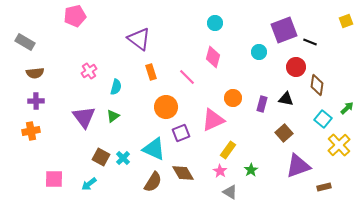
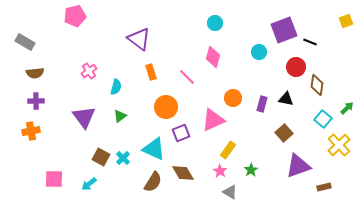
green triangle at (113, 116): moved 7 px right
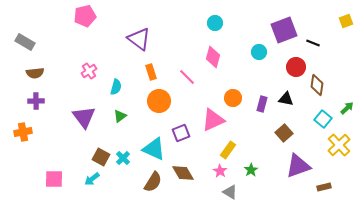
pink pentagon at (75, 16): moved 10 px right
black line at (310, 42): moved 3 px right, 1 px down
orange circle at (166, 107): moved 7 px left, 6 px up
orange cross at (31, 131): moved 8 px left, 1 px down
cyan arrow at (89, 184): moved 3 px right, 5 px up
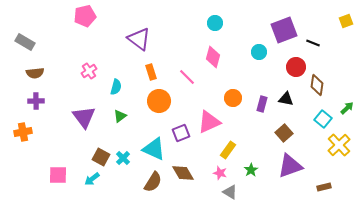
pink triangle at (213, 120): moved 4 px left, 2 px down
purple triangle at (298, 166): moved 8 px left
pink star at (220, 171): moved 2 px down; rotated 16 degrees counterclockwise
pink square at (54, 179): moved 4 px right, 4 px up
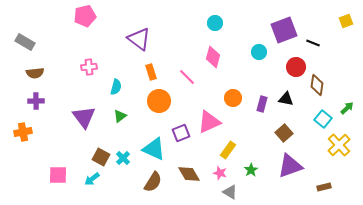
pink cross at (89, 71): moved 4 px up; rotated 28 degrees clockwise
brown diamond at (183, 173): moved 6 px right, 1 px down
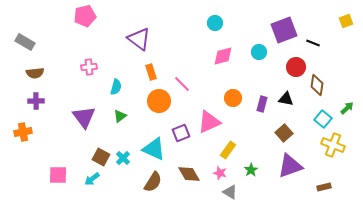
pink diamond at (213, 57): moved 10 px right, 1 px up; rotated 60 degrees clockwise
pink line at (187, 77): moved 5 px left, 7 px down
yellow cross at (339, 145): moved 6 px left; rotated 25 degrees counterclockwise
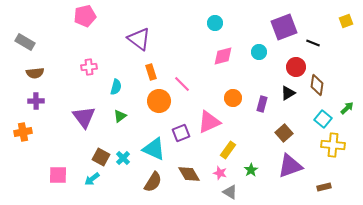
purple square at (284, 30): moved 3 px up
black triangle at (286, 99): moved 2 px right, 6 px up; rotated 42 degrees counterclockwise
yellow cross at (333, 145): rotated 15 degrees counterclockwise
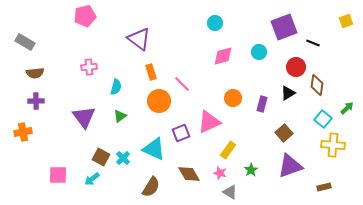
brown semicircle at (153, 182): moved 2 px left, 5 px down
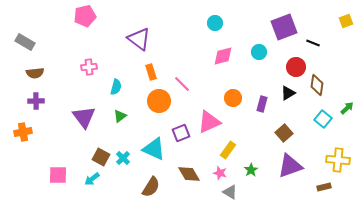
yellow cross at (333, 145): moved 5 px right, 15 px down
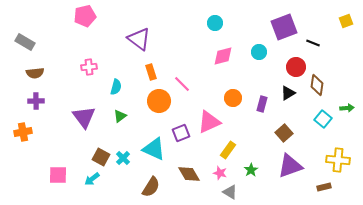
green arrow at (347, 108): rotated 40 degrees clockwise
